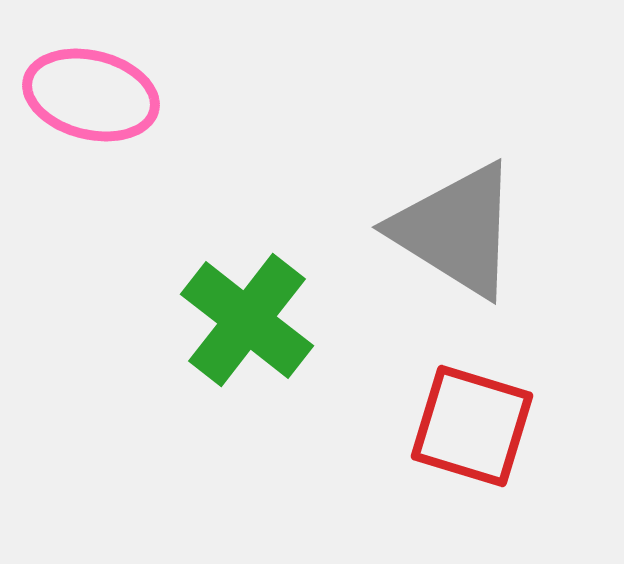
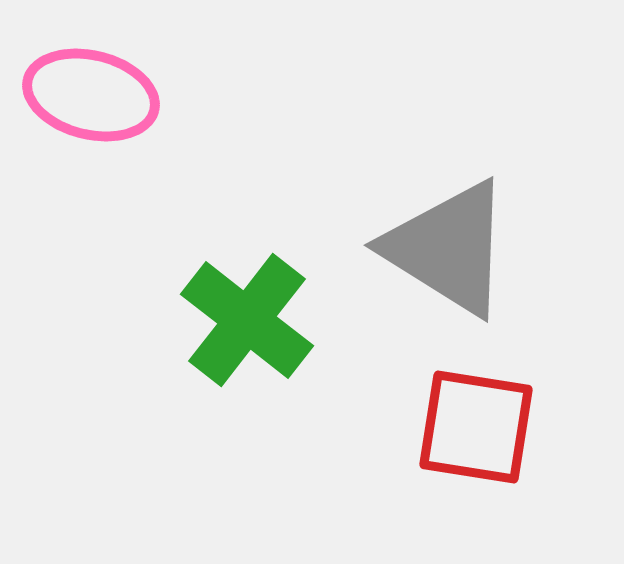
gray triangle: moved 8 px left, 18 px down
red square: moved 4 px right, 1 px down; rotated 8 degrees counterclockwise
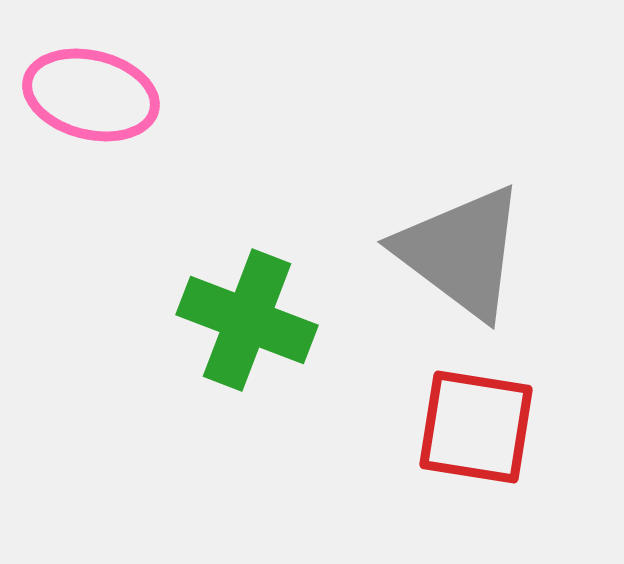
gray triangle: moved 13 px right, 4 px down; rotated 5 degrees clockwise
green cross: rotated 17 degrees counterclockwise
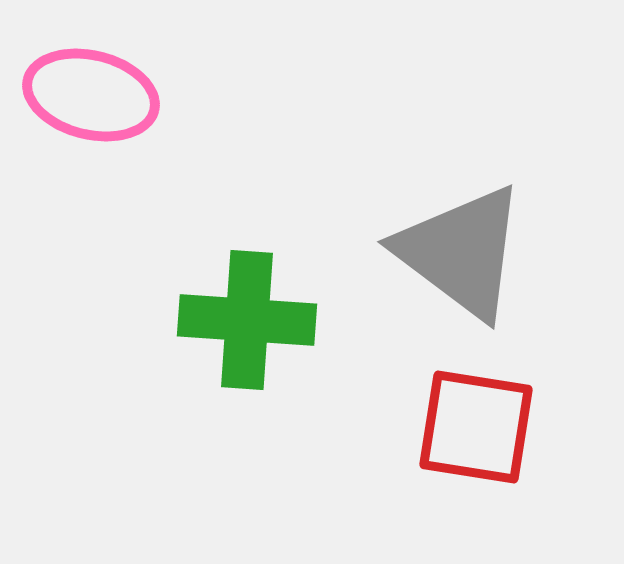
green cross: rotated 17 degrees counterclockwise
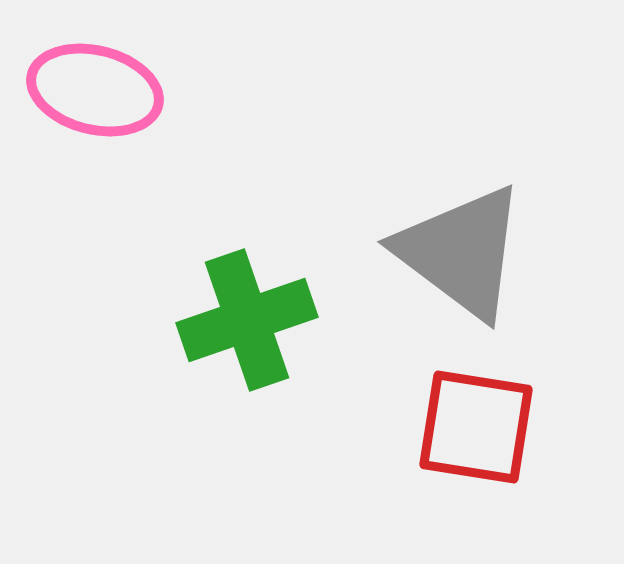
pink ellipse: moved 4 px right, 5 px up
green cross: rotated 23 degrees counterclockwise
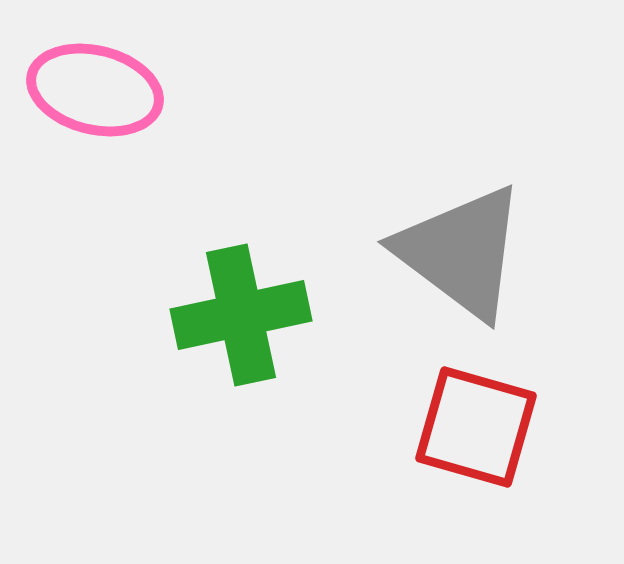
green cross: moved 6 px left, 5 px up; rotated 7 degrees clockwise
red square: rotated 7 degrees clockwise
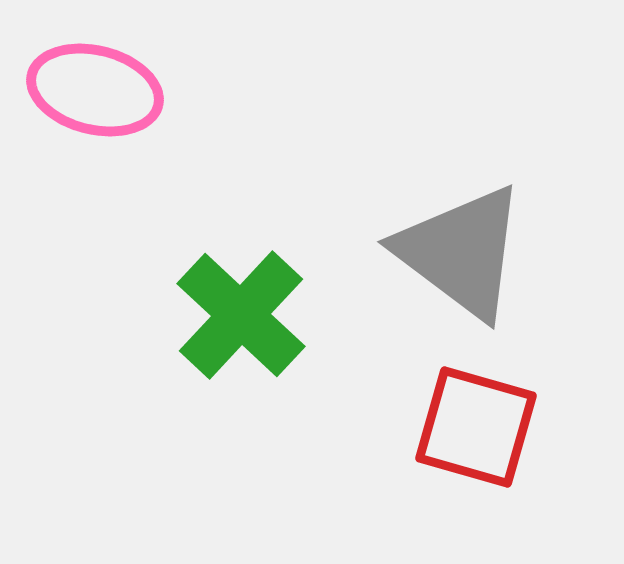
green cross: rotated 35 degrees counterclockwise
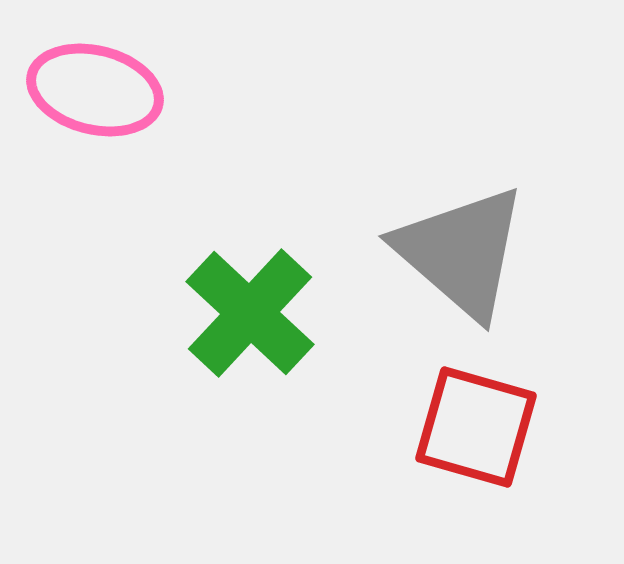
gray triangle: rotated 4 degrees clockwise
green cross: moved 9 px right, 2 px up
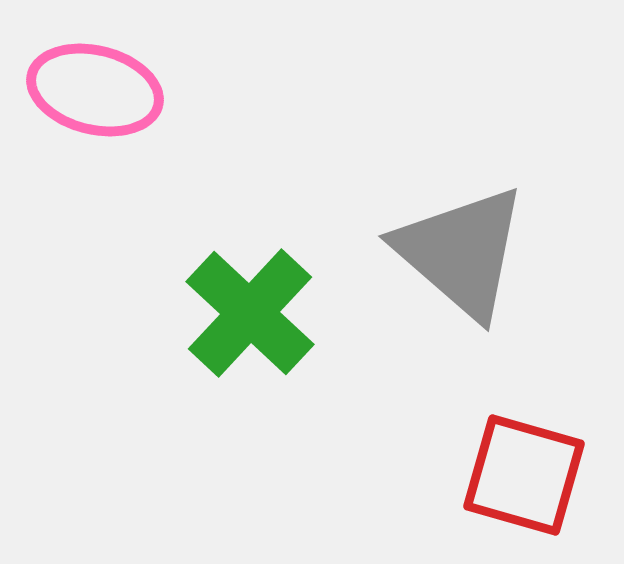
red square: moved 48 px right, 48 px down
